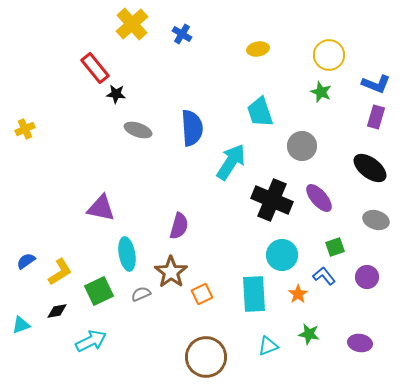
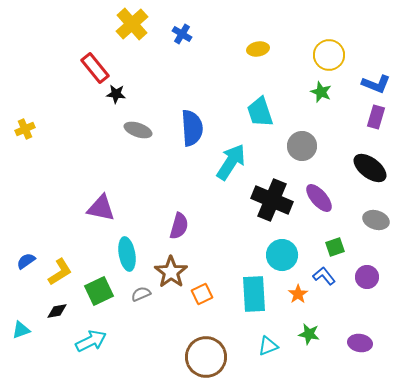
cyan triangle at (21, 325): moved 5 px down
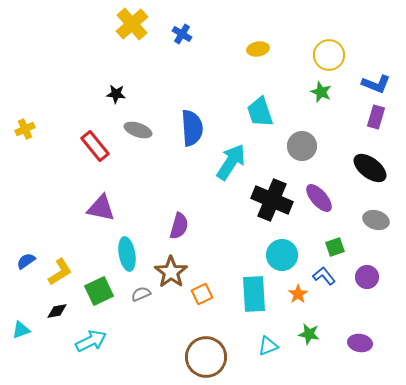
red rectangle at (95, 68): moved 78 px down
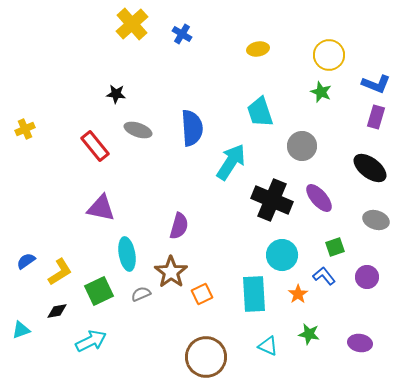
cyan triangle at (268, 346): rotated 45 degrees clockwise
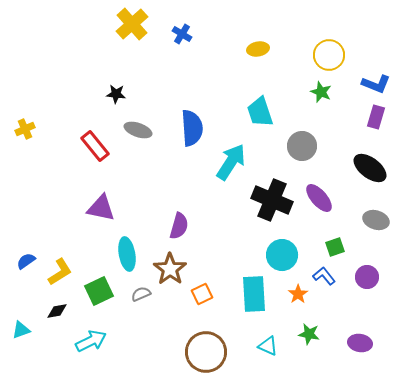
brown star at (171, 272): moved 1 px left, 3 px up
brown circle at (206, 357): moved 5 px up
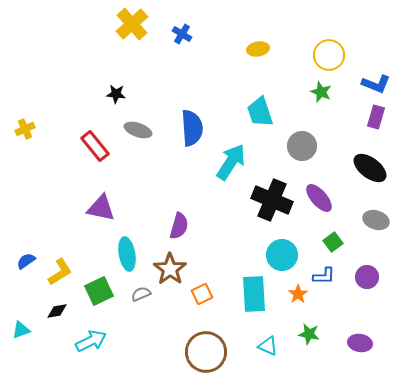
green square at (335, 247): moved 2 px left, 5 px up; rotated 18 degrees counterclockwise
blue L-shape at (324, 276): rotated 130 degrees clockwise
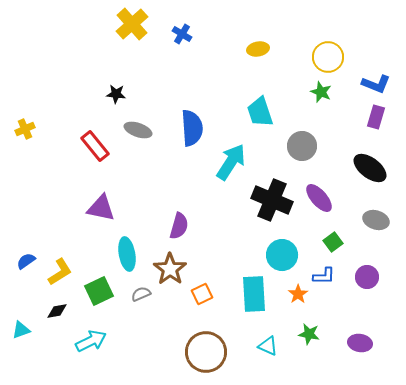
yellow circle at (329, 55): moved 1 px left, 2 px down
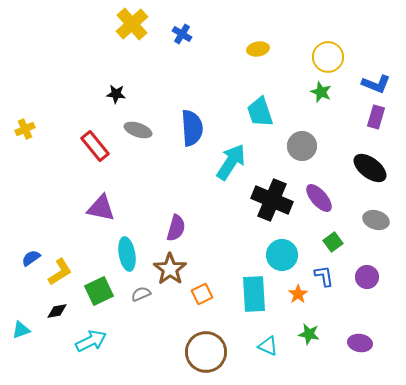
purple semicircle at (179, 226): moved 3 px left, 2 px down
blue semicircle at (26, 261): moved 5 px right, 3 px up
blue L-shape at (324, 276): rotated 100 degrees counterclockwise
